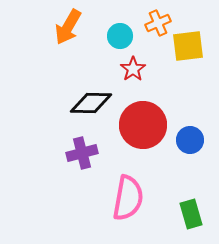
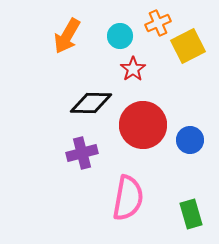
orange arrow: moved 1 px left, 9 px down
yellow square: rotated 20 degrees counterclockwise
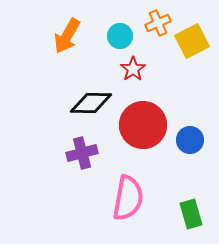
yellow square: moved 4 px right, 5 px up
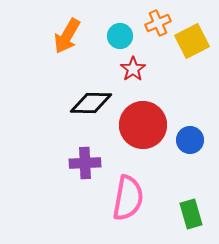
purple cross: moved 3 px right, 10 px down; rotated 12 degrees clockwise
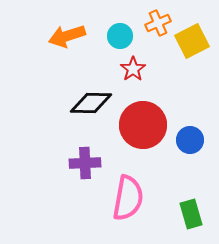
orange arrow: rotated 42 degrees clockwise
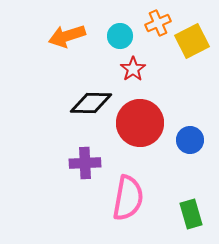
red circle: moved 3 px left, 2 px up
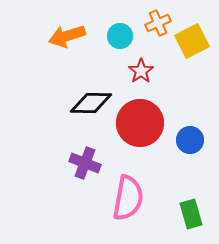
red star: moved 8 px right, 2 px down
purple cross: rotated 24 degrees clockwise
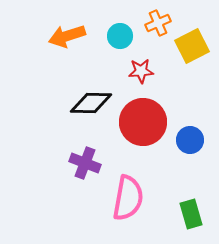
yellow square: moved 5 px down
red star: rotated 30 degrees clockwise
red circle: moved 3 px right, 1 px up
